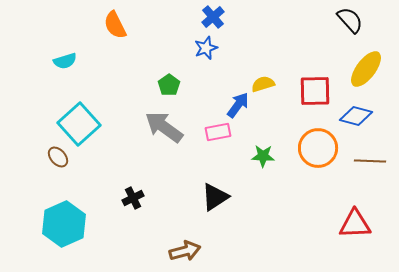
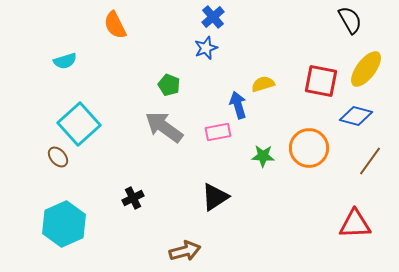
black semicircle: rotated 12 degrees clockwise
green pentagon: rotated 15 degrees counterclockwise
red square: moved 6 px right, 10 px up; rotated 12 degrees clockwise
blue arrow: rotated 52 degrees counterclockwise
orange circle: moved 9 px left
brown line: rotated 56 degrees counterclockwise
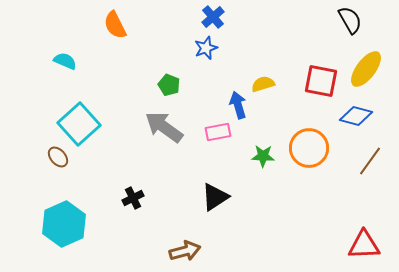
cyan semicircle: rotated 140 degrees counterclockwise
red triangle: moved 9 px right, 21 px down
